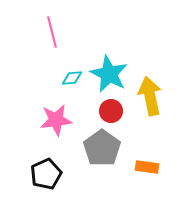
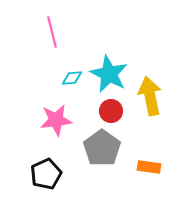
orange rectangle: moved 2 px right
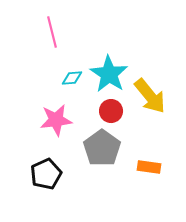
cyan star: rotated 6 degrees clockwise
yellow arrow: rotated 153 degrees clockwise
